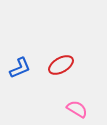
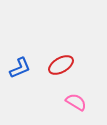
pink semicircle: moved 1 px left, 7 px up
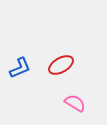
pink semicircle: moved 1 px left, 1 px down
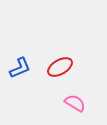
red ellipse: moved 1 px left, 2 px down
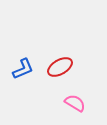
blue L-shape: moved 3 px right, 1 px down
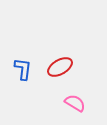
blue L-shape: rotated 60 degrees counterclockwise
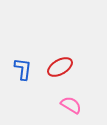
pink semicircle: moved 4 px left, 2 px down
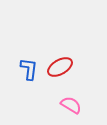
blue L-shape: moved 6 px right
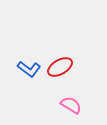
blue L-shape: rotated 120 degrees clockwise
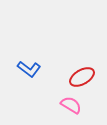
red ellipse: moved 22 px right, 10 px down
